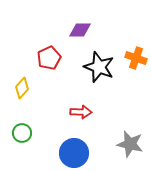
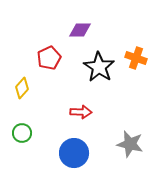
black star: rotated 12 degrees clockwise
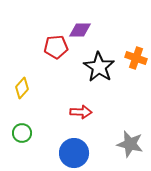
red pentagon: moved 7 px right, 11 px up; rotated 20 degrees clockwise
